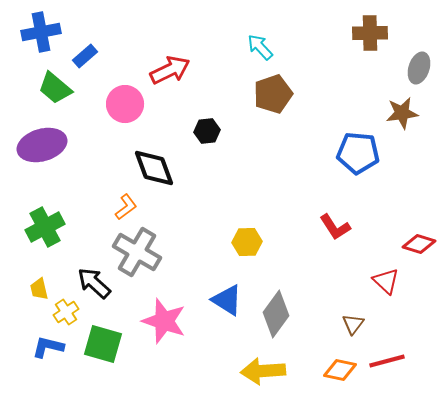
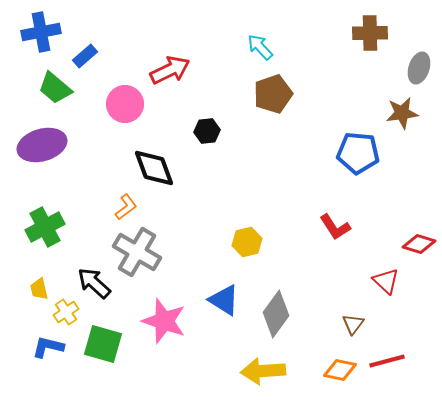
yellow hexagon: rotated 12 degrees counterclockwise
blue triangle: moved 3 px left
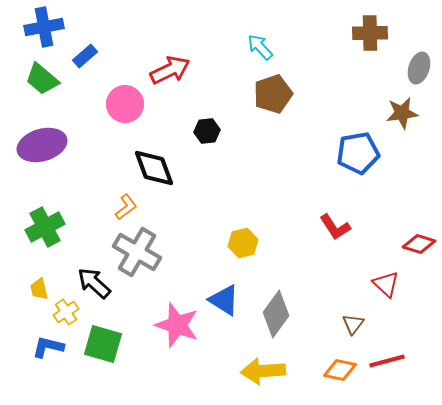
blue cross: moved 3 px right, 5 px up
green trapezoid: moved 13 px left, 9 px up
blue pentagon: rotated 15 degrees counterclockwise
yellow hexagon: moved 4 px left, 1 px down
red triangle: moved 3 px down
pink star: moved 13 px right, 4 px down
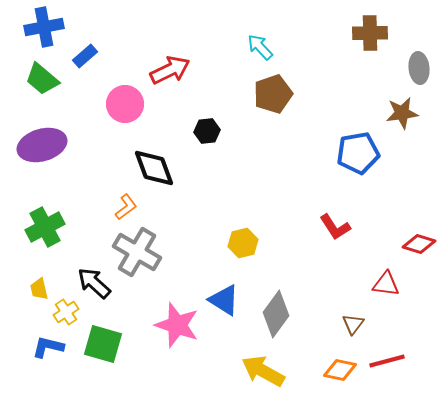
gray ellipse: rotated 24 degrees counterclockwise
red triangle: rotated 36 degrees counterclockwise
yellow arrow: rotated 33 degrees clockwise
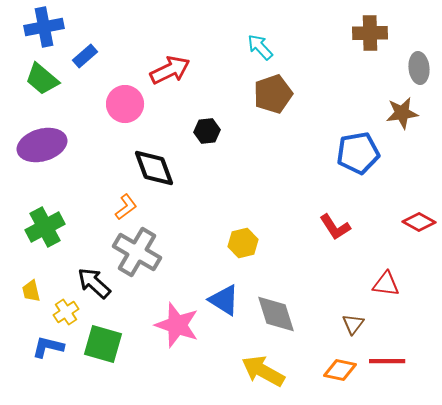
red diamond: moved 22 px up; rotated 12 degrees clockwise
yellow trapezoid: moved 8 px left, 2 px down
gray diamond: rotated 54 degrees counterclockwise
red line: rotated 15 degrees clockwise
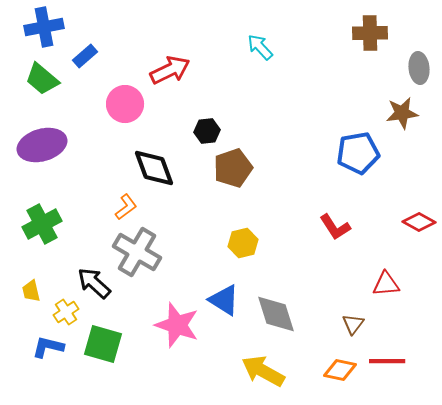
brown pentagon: moved 40 px left, 74 px down
green cross: moved 3 px left, 3 px up
red triangle: rotated 12 degrees counterclockwise
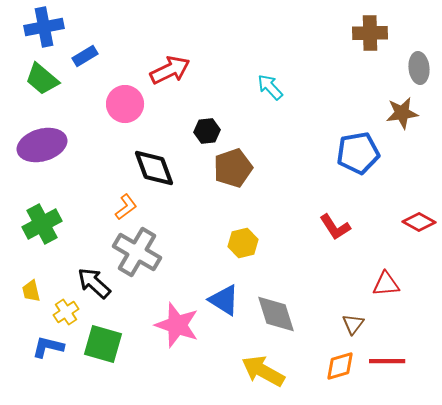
cyan arrow: moved 10 px right, 40 px down
blue rectangle: rotated 10 degrees clockwise
orange diamond: moved 4 px up; rotated 28 degrees counterclockwise
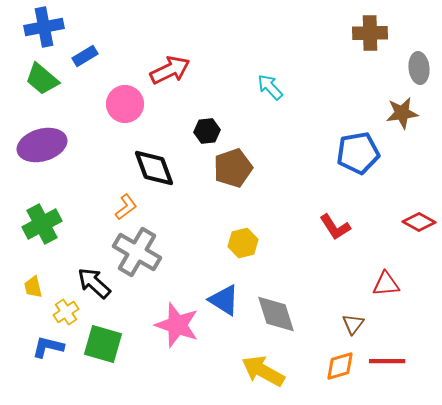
yellow trapezoid: moved 2 px right, 4 px up
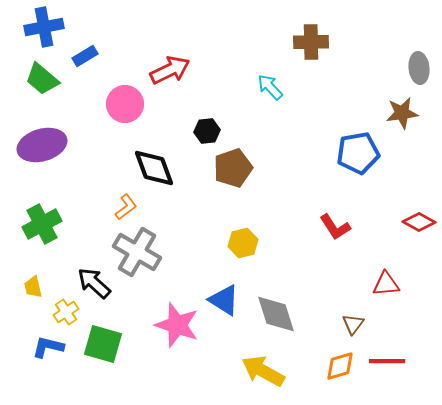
brown cross: moved 59 px left, 9 px down
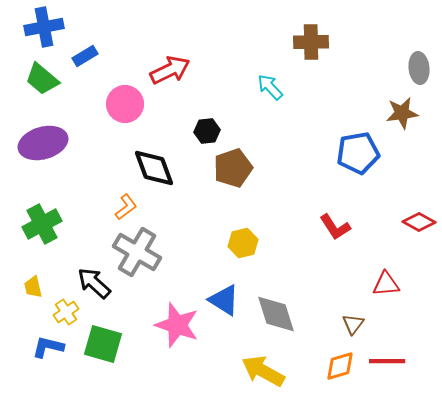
purple ellipse: moved 1 px right, 2 px up
